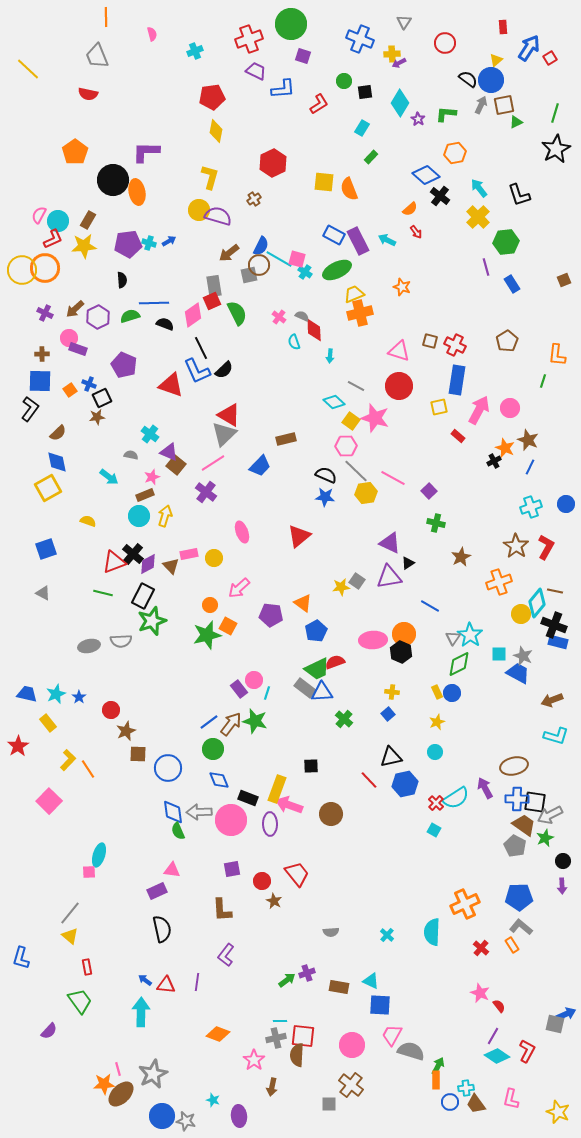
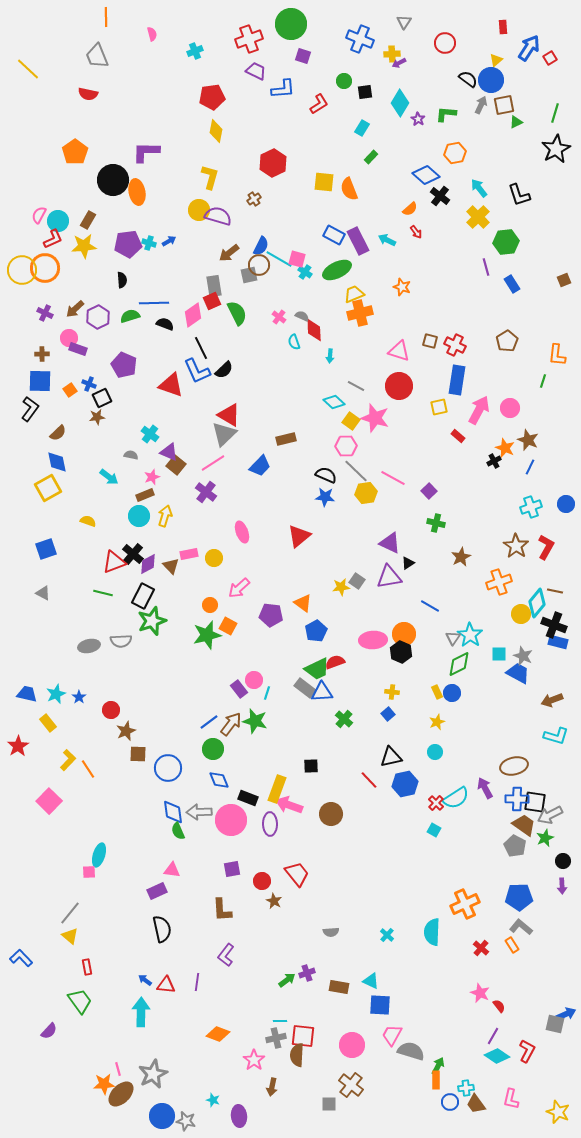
blue L-shape at (21, 958): rotated 120 degrees clockwise
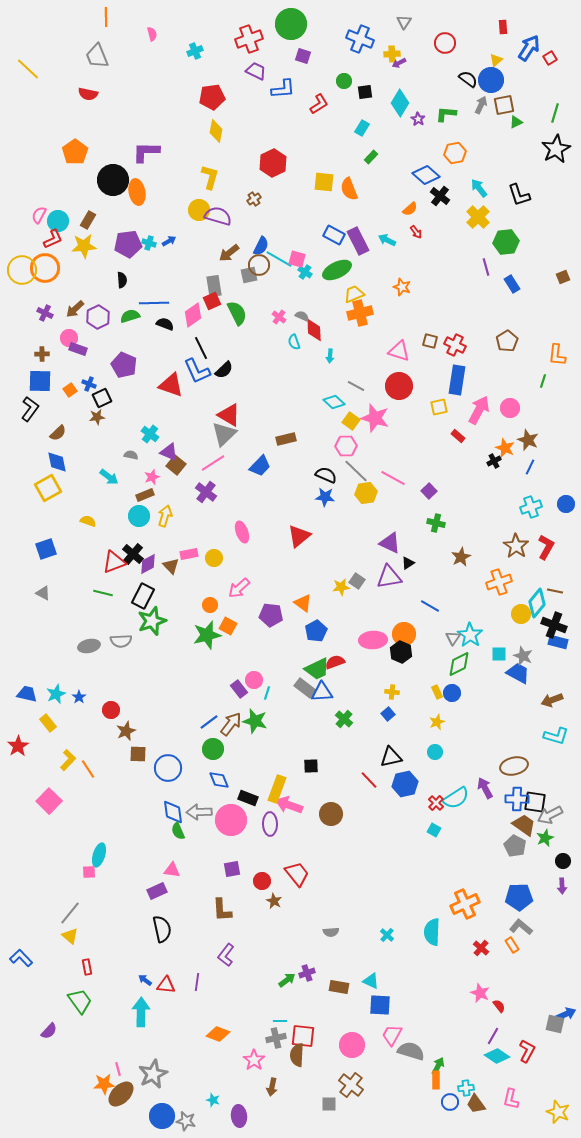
brown square at (564, 280): moved 1 px left, 3 px up
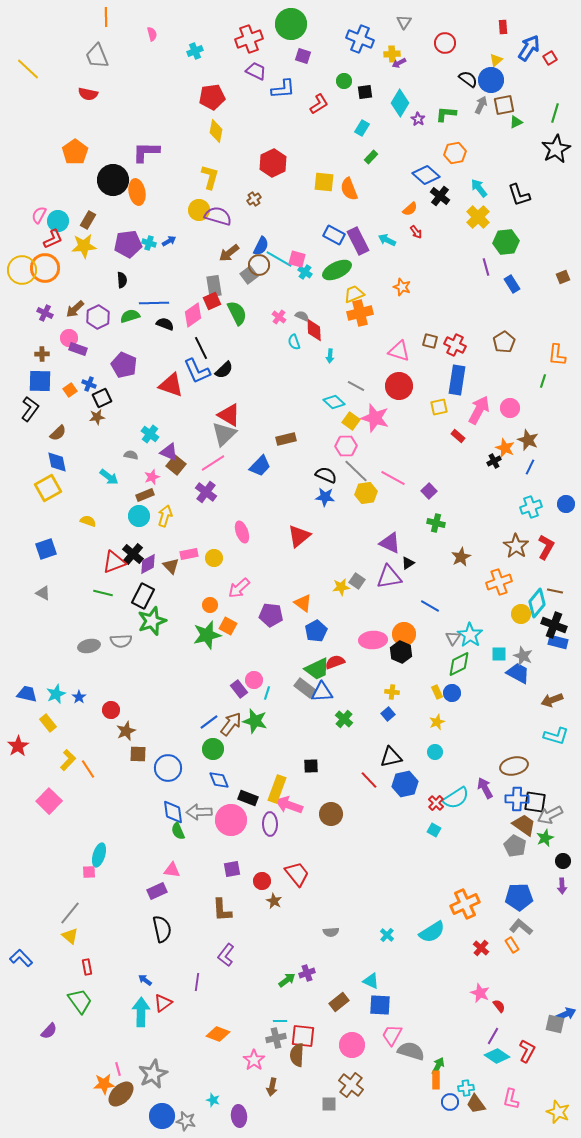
gray square at (249, 275): rotated 24 degrees counterclockwise
brown pentagon at (507, 341): moved 3 px left, 1 px down
cyan semicircle at (432, 932): rotated 124 degrees counterclockwise
red triangle at (166, 985): moved 3 px left, 18 px down; rotated 42 degrees counterclockwise
brown rectangle at (339, 987): moved 15 px down; rotated 48 degrees counterclockwise
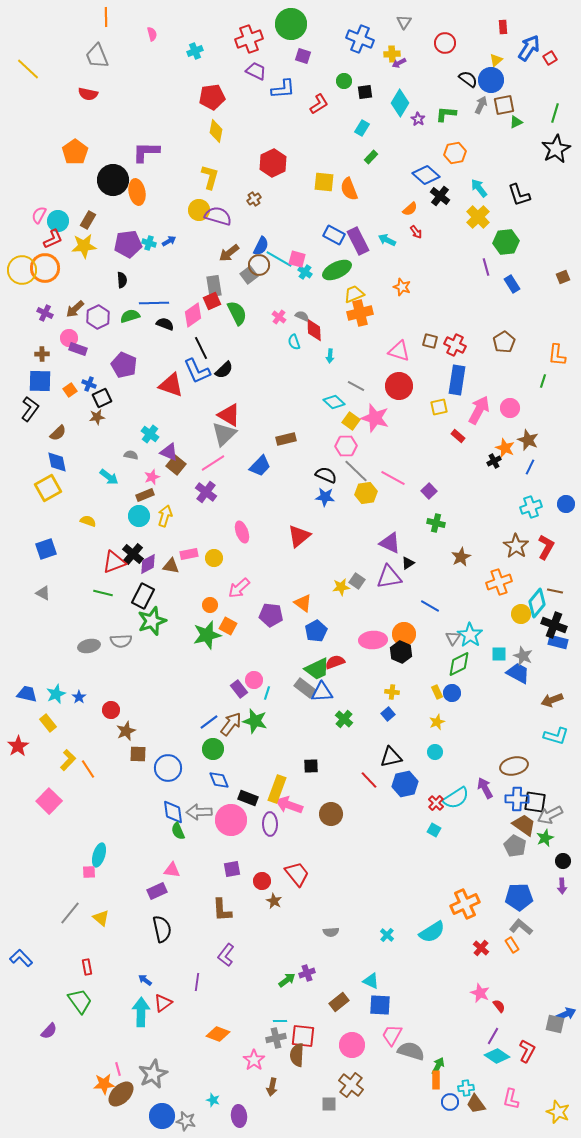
brown triangle at (171, 566): rotated 36 degrees counterclockwise
yellow triangle at (70, 936): moved 31 px right, 18 px up
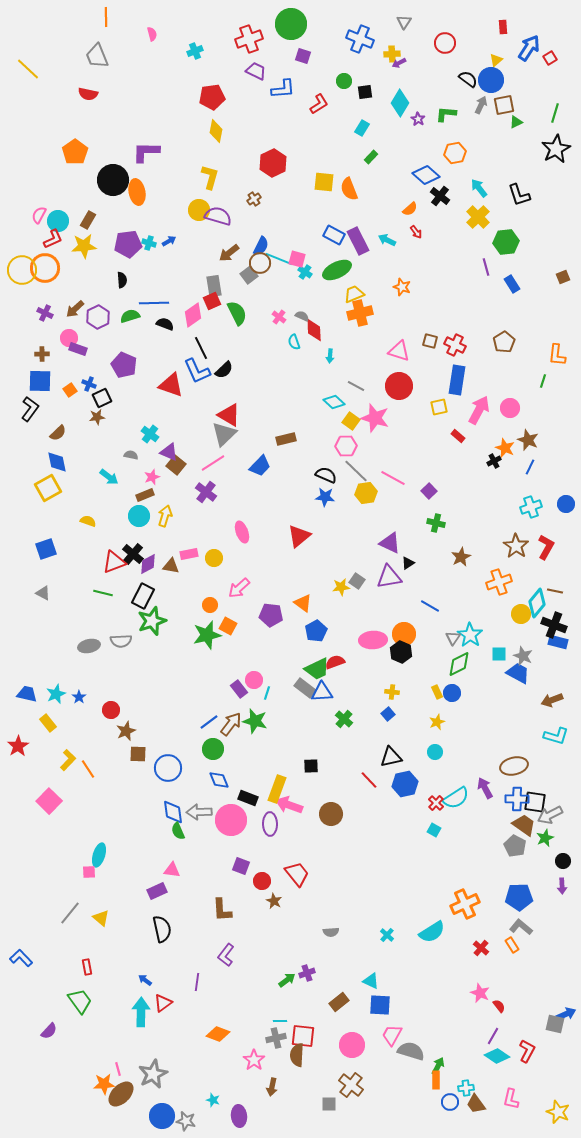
cyan line at (279, 259): rotated 8 degrees counterclockwise
brown circle at (259, 265): moved 1 px right, 2 px up
purple square at (232, 869): moved 9 px right, 3 px up; rotated 30 degrees clockwise
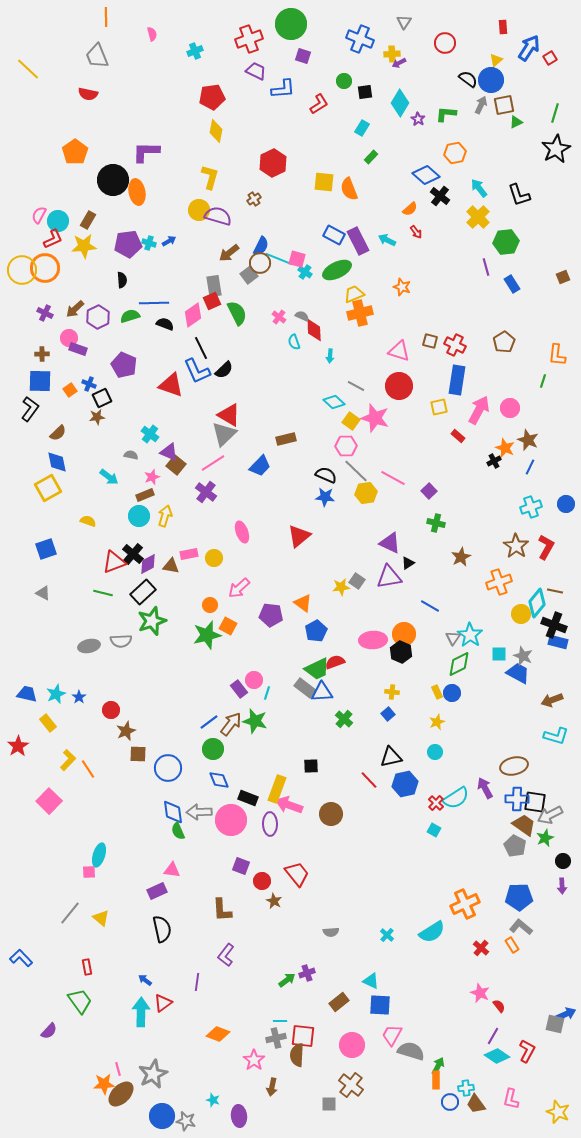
black rectangle at (143, 596): moved 4 px up; rotated 20 degrees clockwise
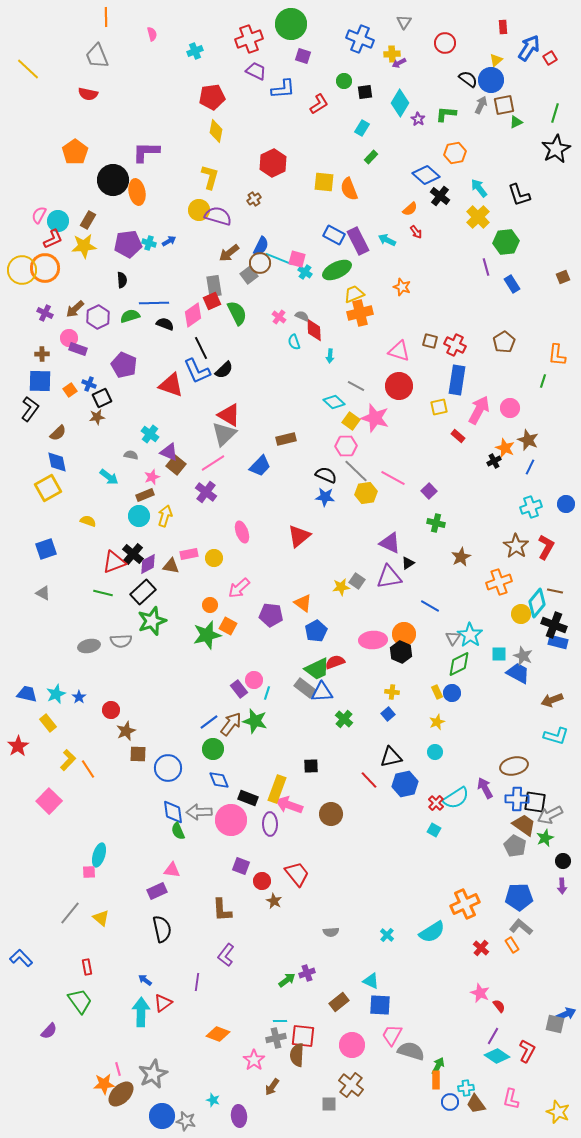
brown arrow at (272, 1087): rotated 24 degrees clockwise
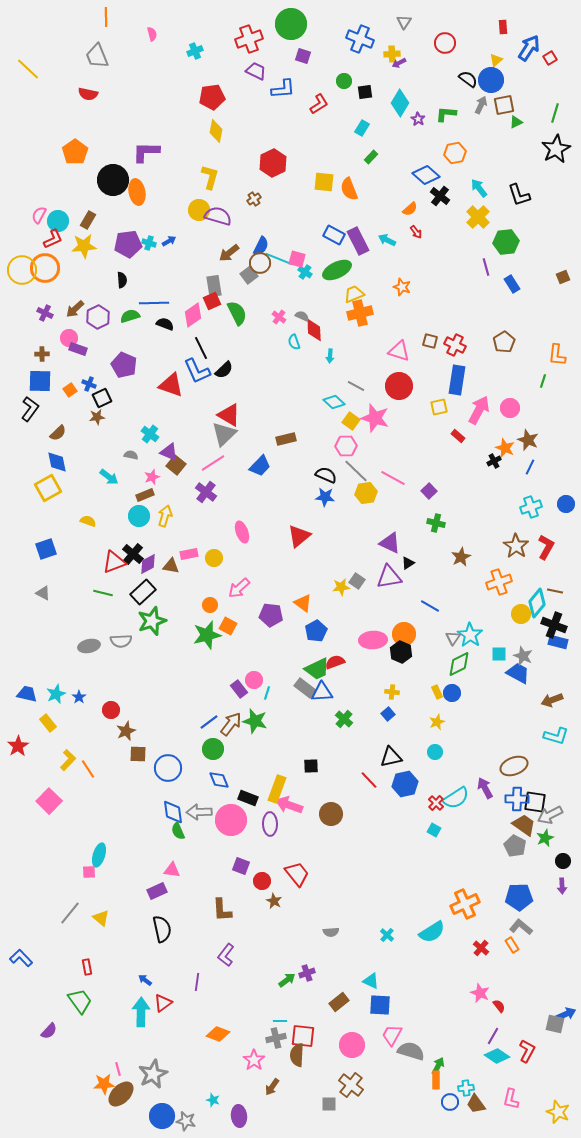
brown ellipse at (514, 766): rotated 8 degrees counterclockwise
